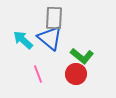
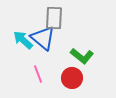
blue triangle: moved 7 px left
red circle: moved 4 px left, 4 px down
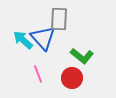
gray rectangle: moved 5 px right, 1 px down
blue triangle: rotated 8 degrees clockwise
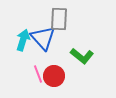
cyan arrow: rotated 65 degrees clockwise
red circle: moved 18 px left, 2 px up
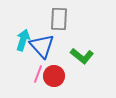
blue triangle: moved 1 px left, 8 px down
pink line: rotated 42 degrees clockwise
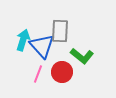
gray rectangle: moved 1 px right, 12 px down
red circle: moved 8 px right, 4 px up
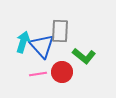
cyan arrow: moved 2 px down
green L-shape: moved 2 px right
pink line: rotated 60 degrees clockwise
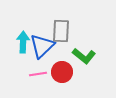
gray rectangle: moved 1 px right
cyan arrow: rotated 15 degrees counterclockwise
blue triangle: rotated 28 degrees clockwise
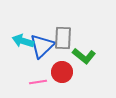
gray rectangle: moved 2 px right, 7 px down
cyan arrow: moved 1 px up; rotated 75 degrees counterclockwise
pink line: moved 8 px down
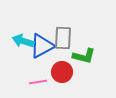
blue triangle: rotated 16 degrees clockwise
green L-shape: rotated 25 degrees counterclockwise
